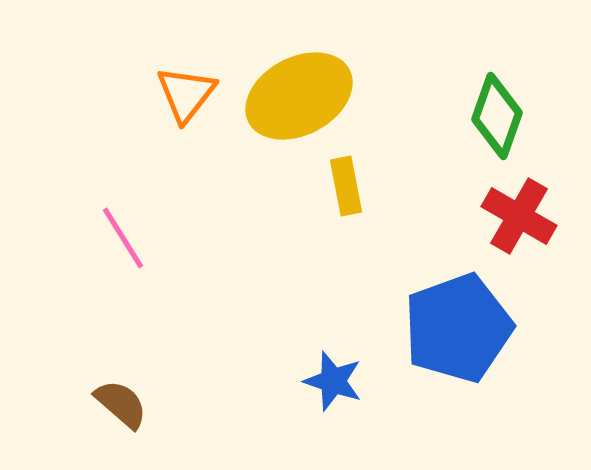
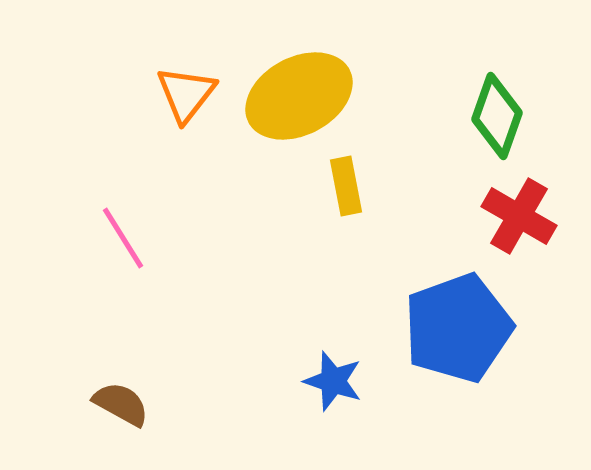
brown semicircle: rotated 12 degrees counterclockwise
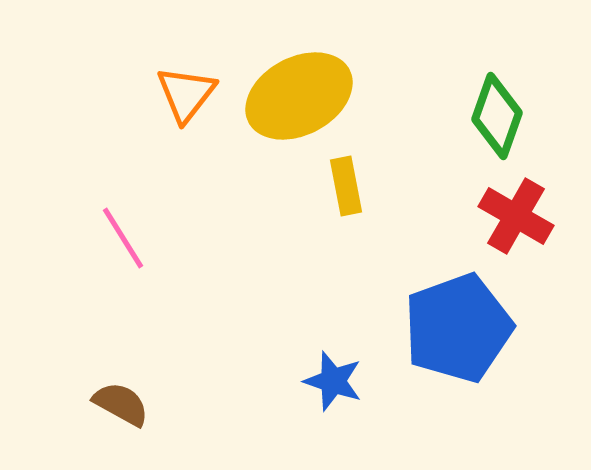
red cross: moved 3 px left
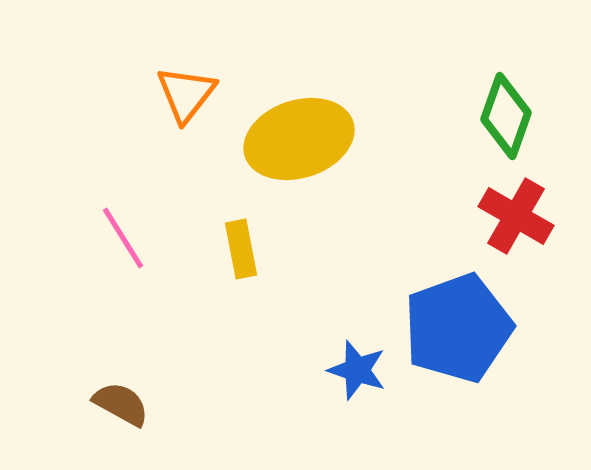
yellow ellipse: moved 43 px down; rotated 10 degrees clockwise
green diamond: moved 9 px right
yellow rectangle: moved 105 px left, 63 px down
blue star: moved 24 px right, 11 px up
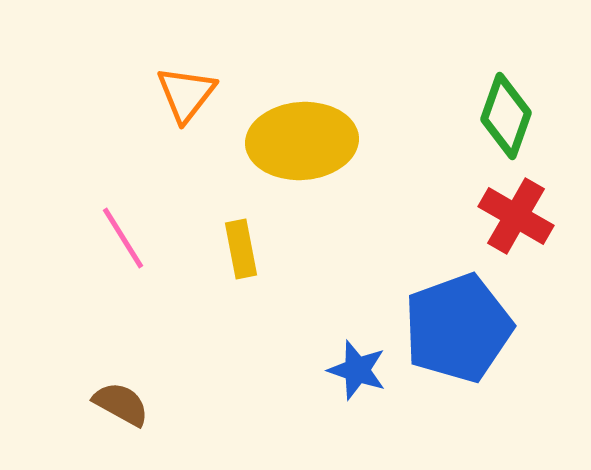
yellow ellipse: moved 3 px right, 2 px down; rotated 14 degrees clockwise
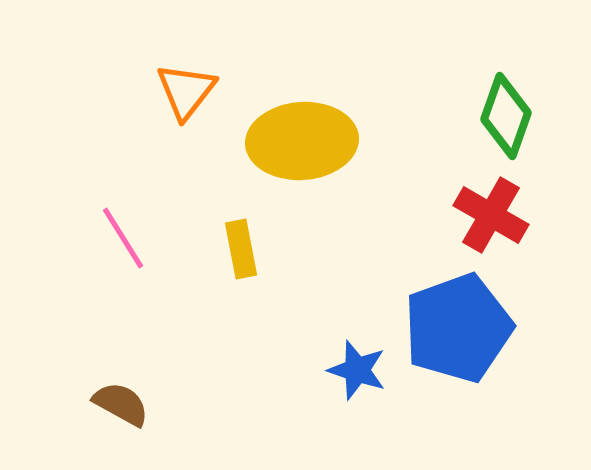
orange triangle: moved 3 px up
red cross: moved 25 px left, 1 px up
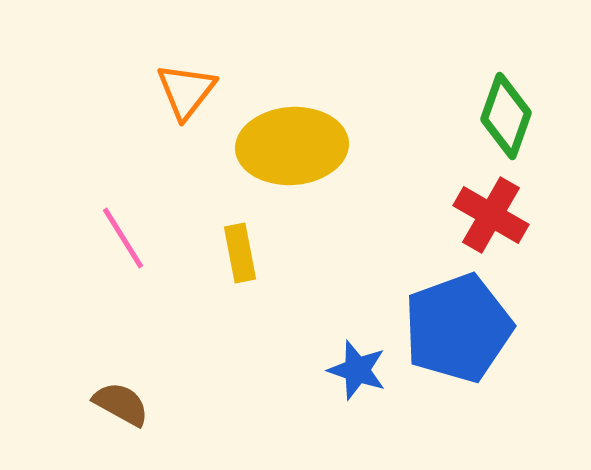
yellow ellipse: moved 10 px left, 5 px down
yellow rectangle: moved 1 px left, 4 px down
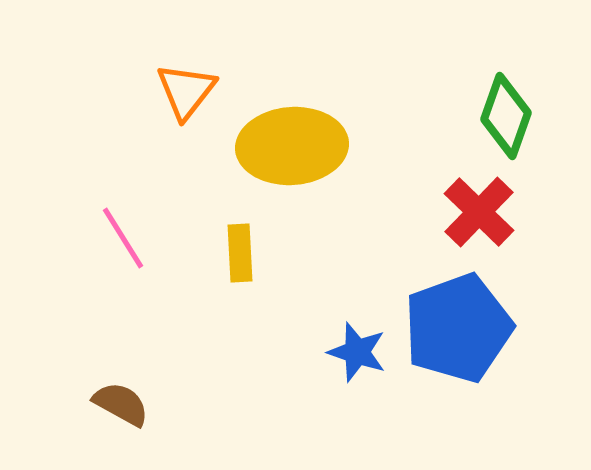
red cross: moved 12 px left, 3 px up; rotated 14 degrees clockwise
yellow rectangle: rotated 8 degrees clockwise
blue star: moved 18 px up
